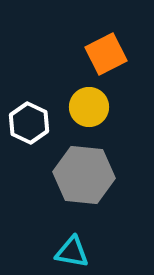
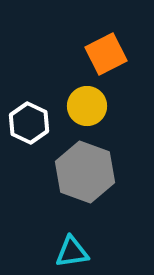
yellow circle: moved 2 px left, 1 px up
gray hexagon: moved 1 px right, 3 px up; rotated 14 degrees clockwise
cyan triangle: rotated 18 degrees counterclockwise
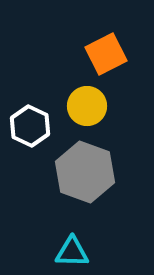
white hexagon: moved 1 px right, 3 px down
cyan triangle: rotated 9 degrees clockwise
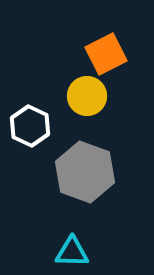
yellow circle: moved 10 px up
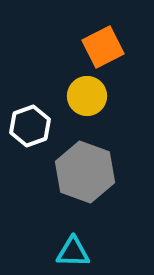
orange square: moved 3 px left, 7 px up
white hexagon: rotated 15 degrees clockwise
cyan triangle: moved 1 px right
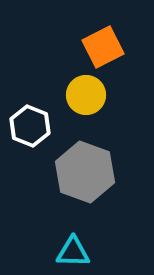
yellow circle: moved 1 px left, 1 px up
white hexagon: rotated 18 degrees counterclockwise
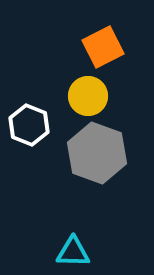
yellow circle: moved 2 px right, 1 px down
white hexagon: moved 1 px left, 1 px up
gray hexagon: moved 12 px right, 19 px up
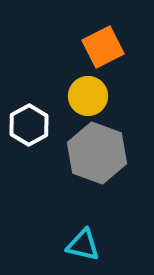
white hexagon: rotated 9 degrees clockwise
cyan triangle: moved 10 px right, 7 px up; rotated 12 degrees clockwise
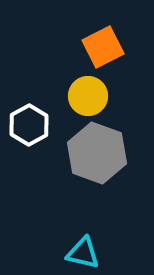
cyan triangle: moved 8 px down
